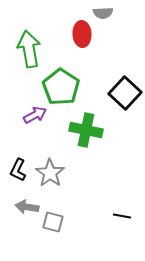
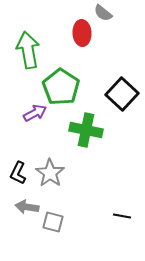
gray semicircle: rotated 42 degrees clockwise
red ellipse: moved 1 px up
green arrow: moved 1 px left, 1 px down
black square: moved 3 px left, 1 px down
purple arrow: moved 2 px up
black L-shape: moved 3 px down
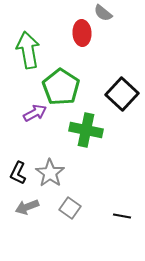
gray arrow: rotated 30 degrees counterclockwise
gray square: moved 17 px right, 14 px up; rotated 20 degrees clockwise
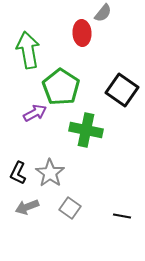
gray semicircle: rotated 90 degrees counterclockwise
black square: moved 4 px up; rotated 8 degrees counterclockwise
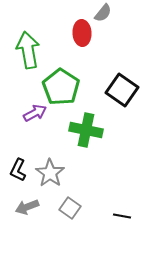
black L-shape: moved 3 px up
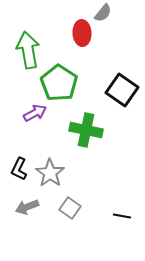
green pentagon: moved 2 px left, 4 px up
black L-shape: moved 1 px right, 1 px up
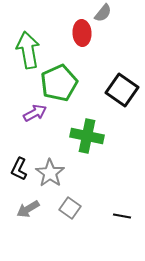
green pentagon: rotated 15 degrees clockwise
green cross: moved 1 px right, 6 px down
gray arrow: moved 1 px right, 2 px down; rotated 10 degrees counterclockwise
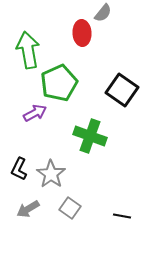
green cross: moved 3 px right; rotated 8 degrees clockwise
gray star: moved 1 px right, 1 px down
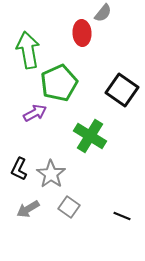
green cross: rotated 12 degrees clockwise
gray square: moved 1 px left, 1 px up
black line: rotated 12 degrees clockwise
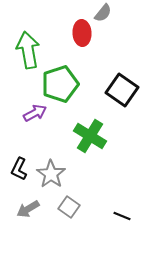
green pentagon: moved 1 px right, 1 px down; rotated 6 degrees clockwise
